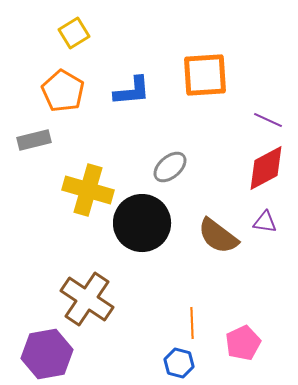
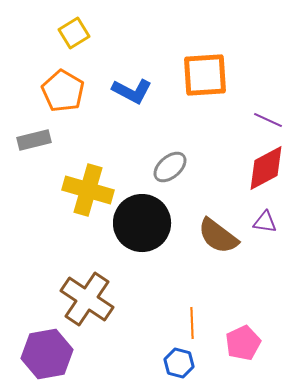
blue L-shape: rotated 33 degrees clockwise
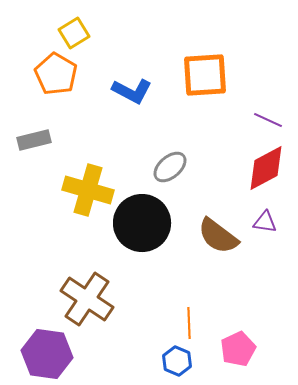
orange pentagon: moved 7 px left, 17 px up
orange line: moved 3 px left
pink pentagon: moved 5 px left, 6 px down
purple hexagon: rotated 18 degrees clockwise
blue hexagon: moved 2 px left, 2 px up; rotated 8 degrees clockwise
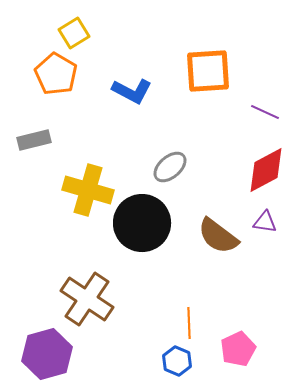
orange square: moved 3 px right, 4 px up
purple line: moved 3 px left, 8 px up
red diamond: moved 2 px down
purple hexagon: rotated 24 degrees counterclockwise
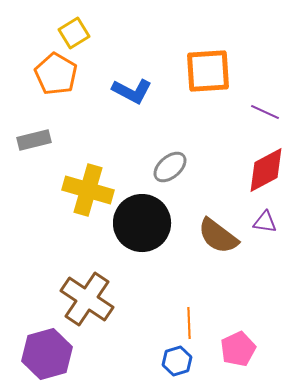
blue hexagon: rotated 20 degrees clockwise
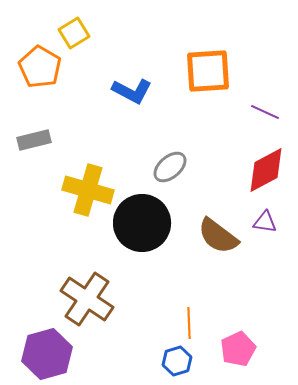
orange pentagon: moved 16 px left, 7 px up
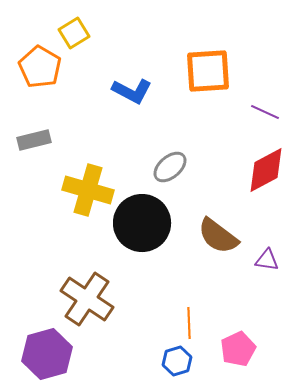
purple triangle: moved 2 px right, 38 px down
